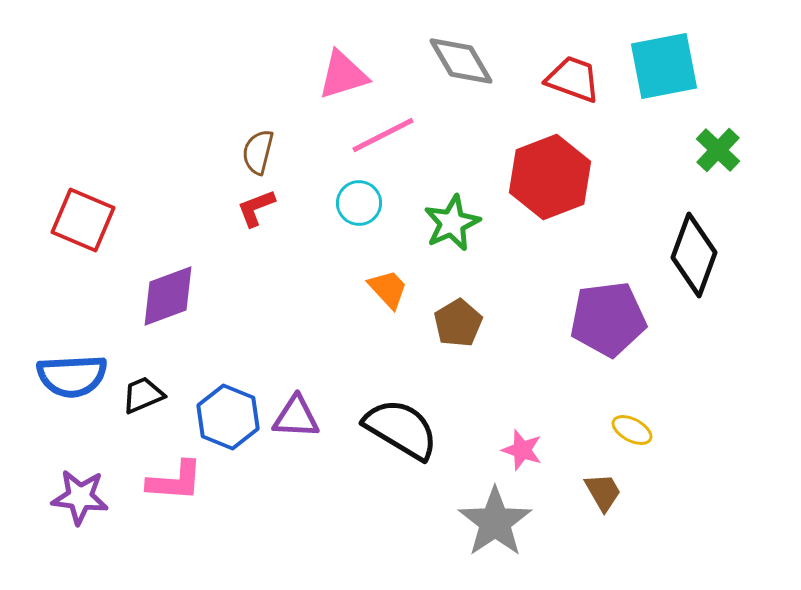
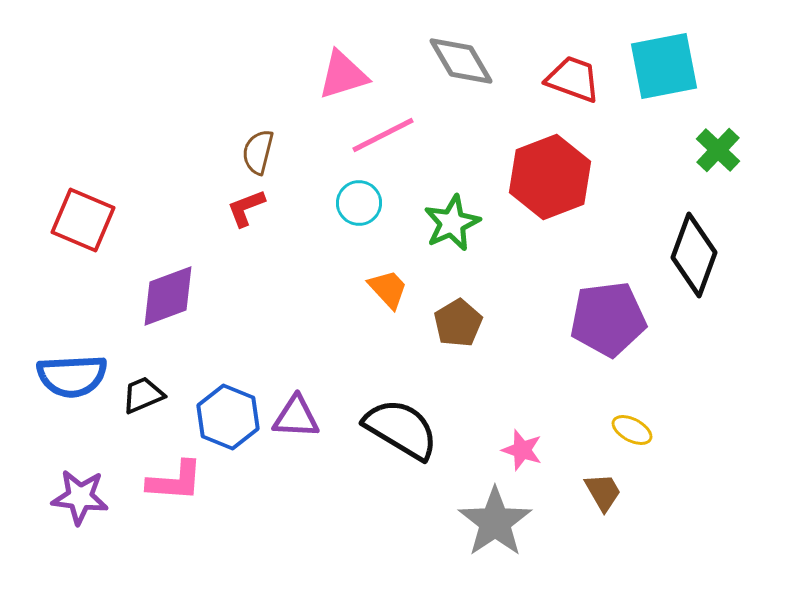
red L-shape: moved 10 px left
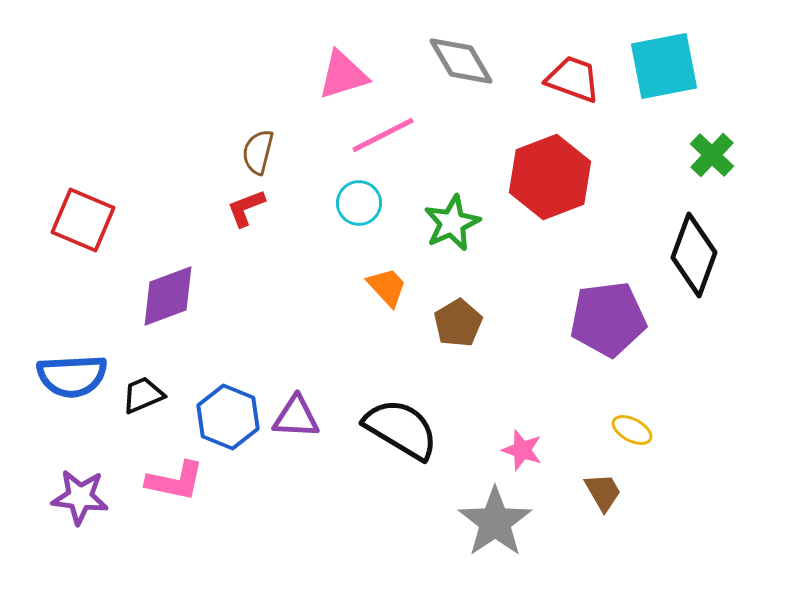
green cross: moved 6 px left, 5 px down
orange trapezoid: moved 1 px left, 2 px up
pink L-shape: rotated 8 degrees clockwise
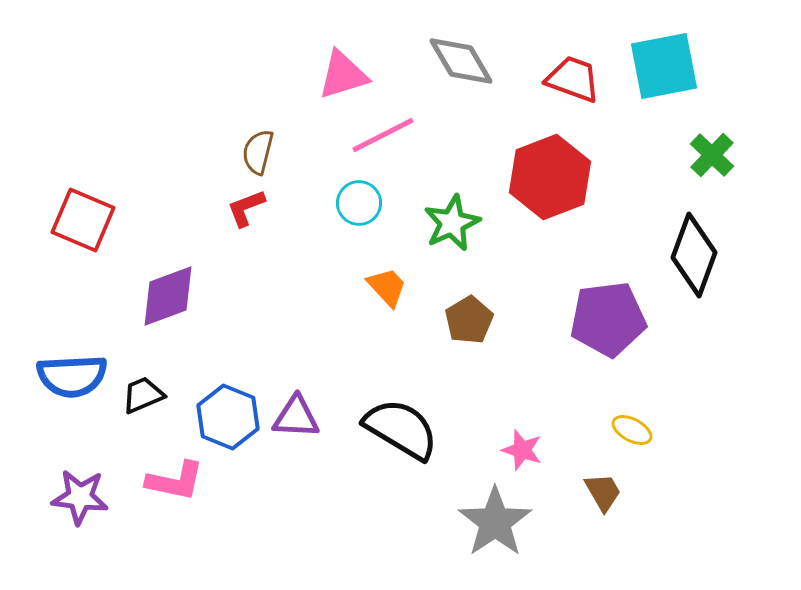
brown pentagon: moved 11 px right, 3 px up
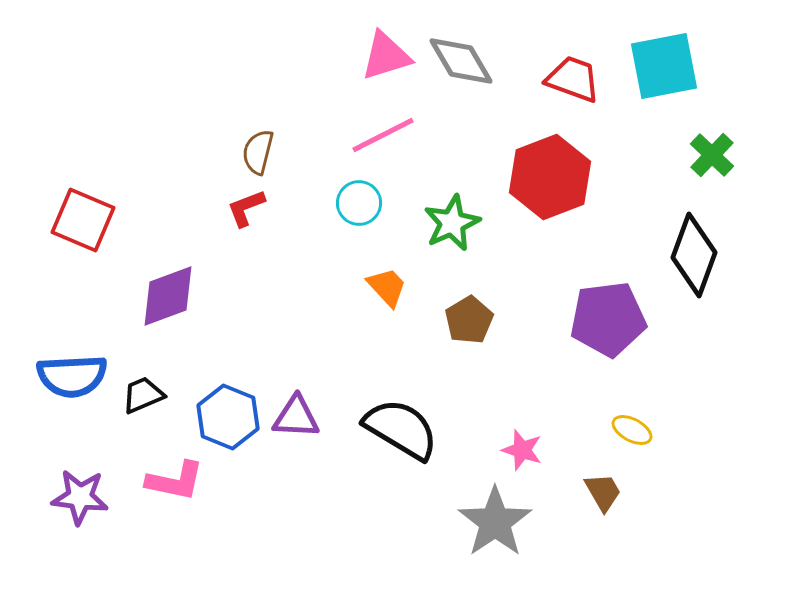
pink triangle: moved 43 px right, 19 px up
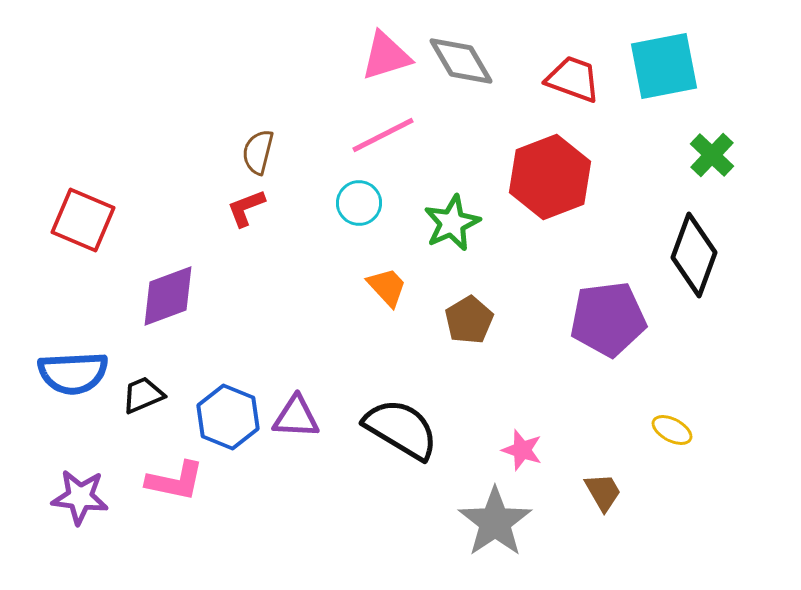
blue semicircle: moved 1 px right, 3 px up
yellow ellipse: moved 40 px right
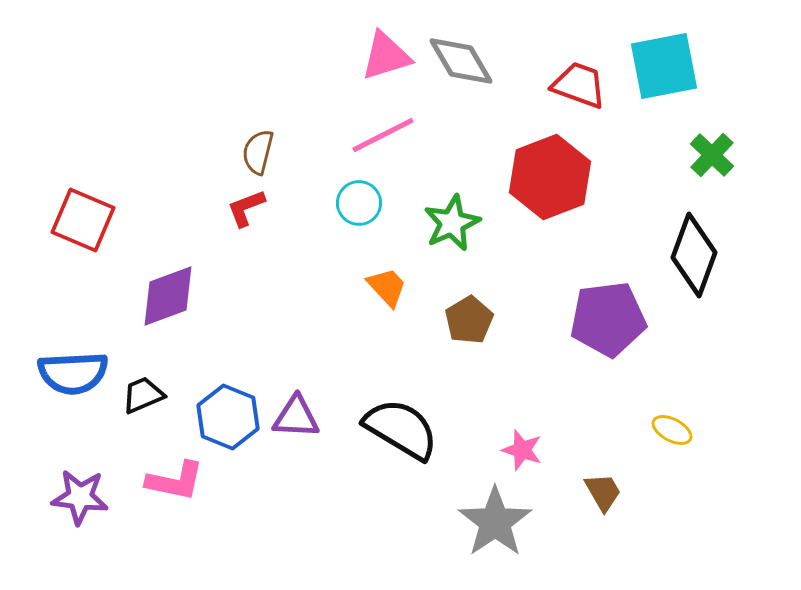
red trapezoid: moved 6 px right, 6 px down
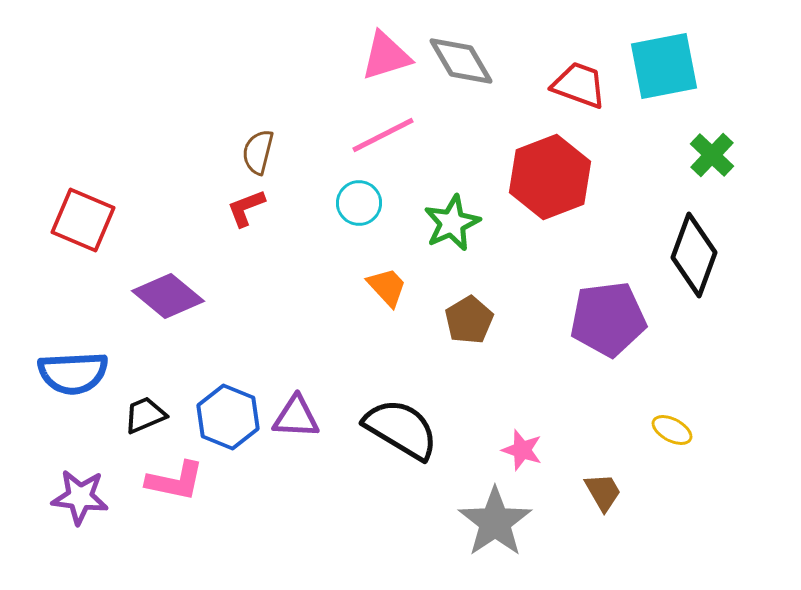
purple diamond: rotated 60 degrees clockwise
black trapezoid: moved 2 px right, 20 px down
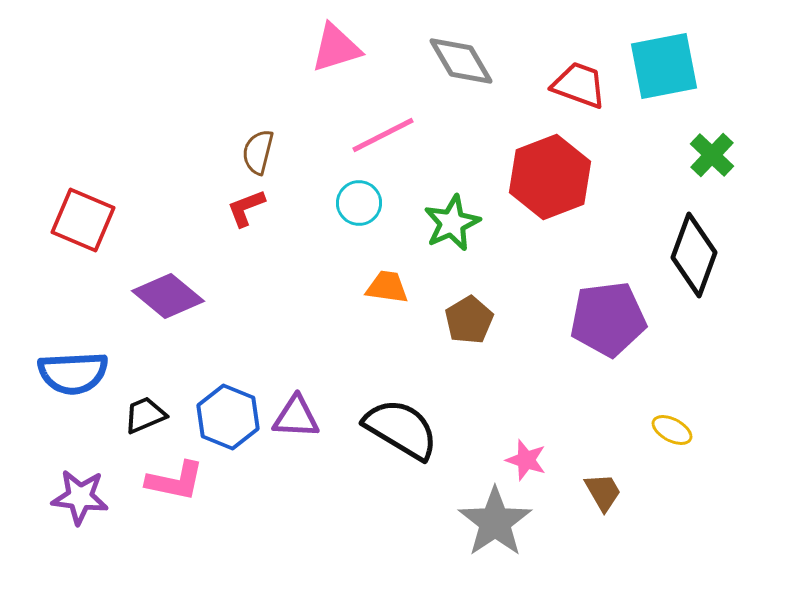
pink triangle: moved 50 px left, 8 px up
orange trapezoid: rotated 39 degrees counterclockwise
pink star: moved 4 px right, 10 px down
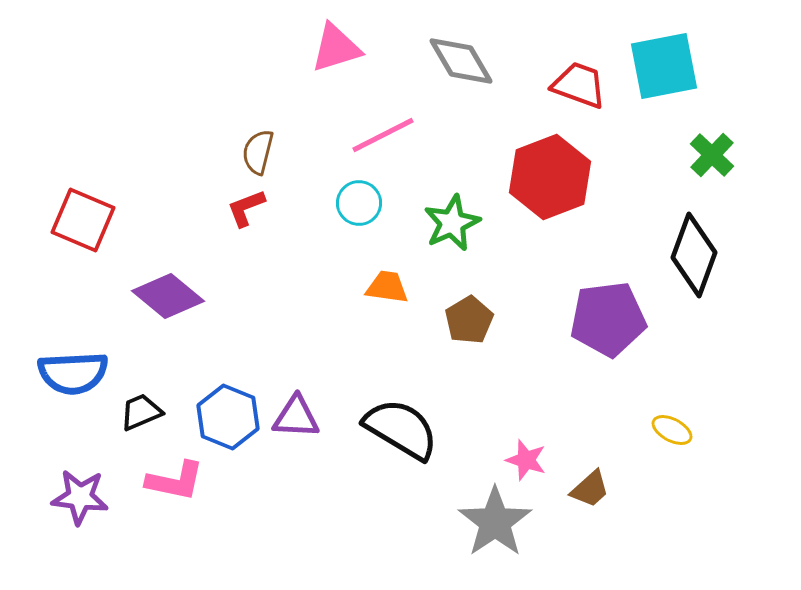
black trapezoid: moved 4 px left, 3 px up
brown trapezoid: moved 13 px left, 3 px up; rotated 78 degrees clockwise
